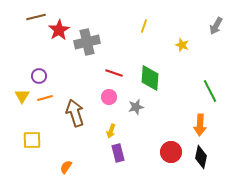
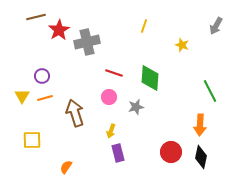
purple circle: moved 3 px right
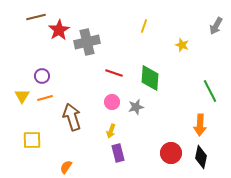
pink circle: moved 3 px right, 5 px down
brown arrow: moved 3 px left, 4 px down
red circle: moved 1 px down
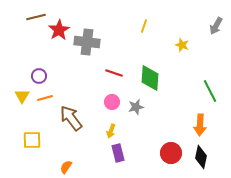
gray cross: rotated 20 degrees clockwise
purple circle: moved 3 px left
brown arrow: moved 1 px left, 1 px down; rotated 20 degrees counterclockwise
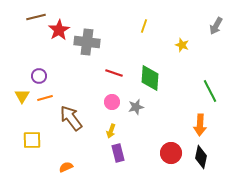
orange semicircle: rotated 32 degrees clockwise
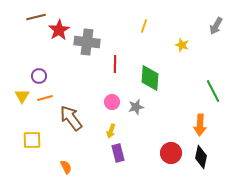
red line: moved 1 px right, 9 px up; rotated 72 degrees clockwise
green line: moved 3 px right
orange semicircle: rotated 88 degrees clockwise
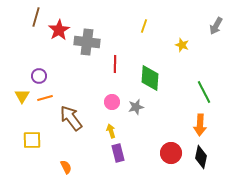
brown line: rotated 60 degrees counterclockwise
green line: moved 9 px left, 1 px down
yellow arrow: rotated 144 degrees clockwise
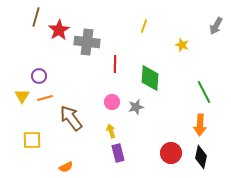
orange semicircle: rotated 88 degrees clockwise
